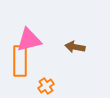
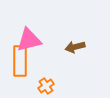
brown arrow: rotated 24 degrees counterclockwise
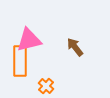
brown arrow: rotated 66 degrees clockwise
orange cross: rotated 14 degrees counterclockwise
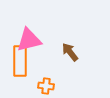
brown arrow: moved 5 px left, 5 px down
orange cross: rotated 35 degrees counterclockwise
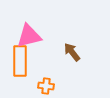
pink triangle: moved 4 px up
brown arrow: moved 2 px right
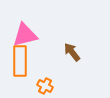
pink triangle: moved 4 px left, 1 px up
orange cross: moved 1 px left; rotated 21 degrees clockwise
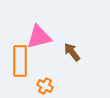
pink triangle: moved 14 px right, 2 px down
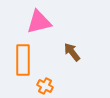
pink triangle: moved 15 px up
orange rectangle: moved 3 px right, 1 px up
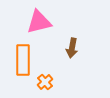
brown arrow: moved 4 px up; rotated 132 degrees counterclockwise
orange cross: moved 4 px up; rotated 21 degrees clockwise
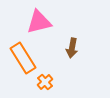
orange rectangle: moved 2 px up; rotated 32 degrees counterclockwise
